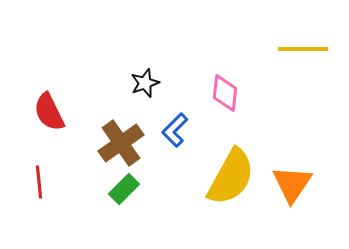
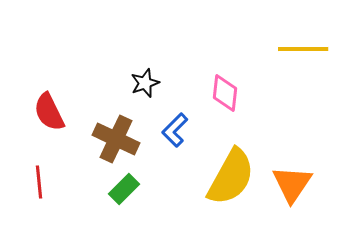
brown cross: moved 5 px left, 4 px up; rotated 30 degrees counterclockwise
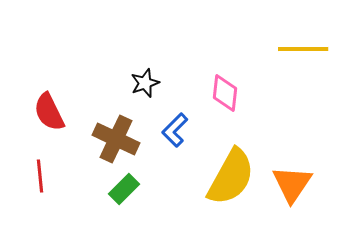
red line: moved 1 px right, 6 px up
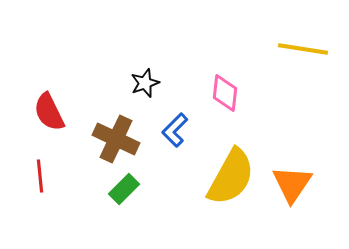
yellow line: rotated 9 degrees clockwise
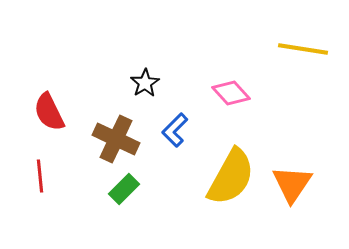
black star: rotated 12 degrees counterclockwise
pink diamond: moved 6 px right; rotated 48 degrees counterclockwise
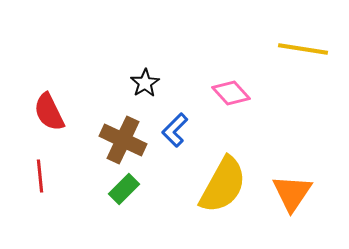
brown cross: moved 7 px right, 1 px down
yellow semicircle: moved 8 px left, 8 px down
orange triangle: moved 9 px down
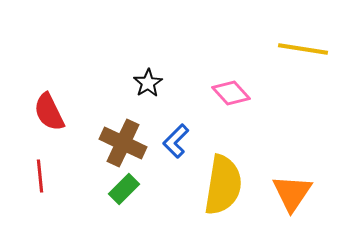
black star: moved 3 px right
blue L-shape: moved 1 px right, 11 px down
brown cross: moved 3 px down
yellow semicircle: rotated 20 degrees counterclockwise
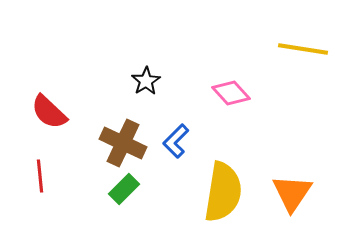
black star: moved 2 px left, 2 px up
red semicircle: rotated 21 degrees counterclockwise
yellow semicircle: moved 7 px down
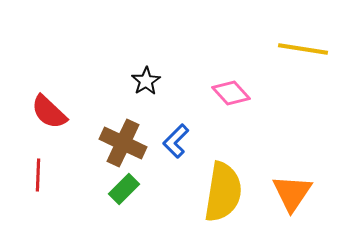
red line: moved 2 px left, 1 px up; rotated 8 degrees clockwise
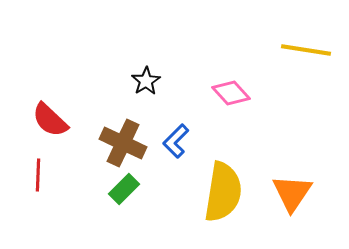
yellow line: moved 3 px right, 1 px down
red semicircle: moved 1 px right, 8 px down
